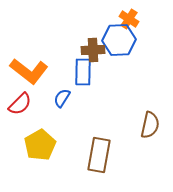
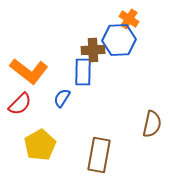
brown semicircle: moved 2 px right, 1 px up
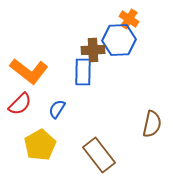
blue semicircle: moved 5 px left, 11 px down
brown rectangle: rotated 48 degrees counterclockwise
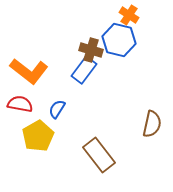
orange cross: moved 4 px up
blue hexagon: rotated 16 degrees clockwise
brown cross: moved 2 px left; rotated 20 degrees clockwise
blue rectangle: moved 1 px right, 2 px up; rotated 36 degrees clockwise
red semicircle: rotated 125 degrees counterclockwise
yellow pentagon: moved 2 px left, 9 px up
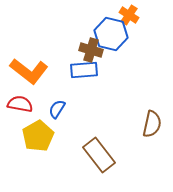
blue hexagon: moved 8 px left, 6 px up
blue rectangle: rotated 48 degrees clockwise
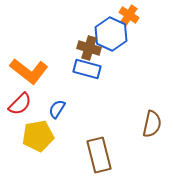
blue hexagon: rotated 12 degrees clockwise
brown cross: moved 2 px left, 2 px up
blue rectangle: moved 3 px right, 1 px up; rotated 20 degrees clockwise
red semicircle: rotated 125 degrees clockwise
yellow pentagon: rotated 20 degrees clockwise
brown rectangle: rotated 24 degrees clockwise
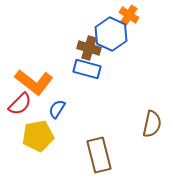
orange L-shape: moved 5 px right, 11 px down
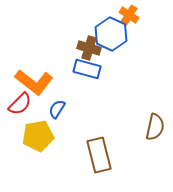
brown semicircle: moved 3 px right, 3 px down
